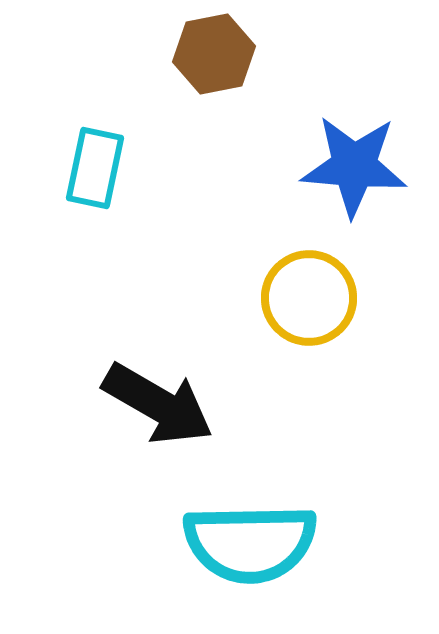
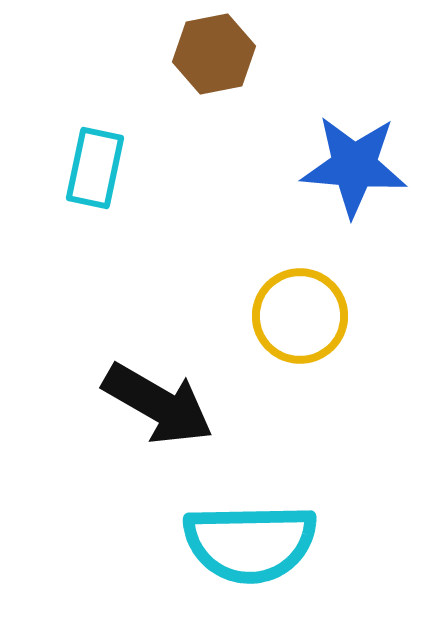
yellow circle: moved 9 px left, 18 px down
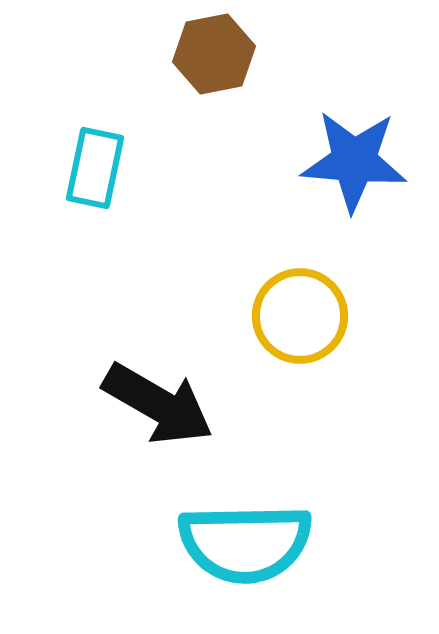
blue star: moved 5 px up
cyan semicircle: moved 5 px left
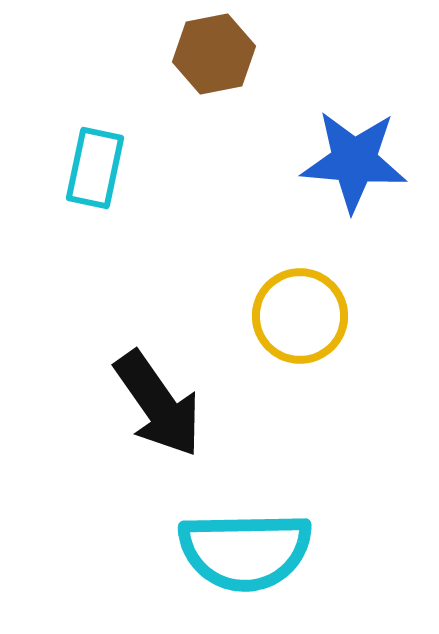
black arrow: rotated 25 degrees clockwise
cyan semicircle: moved 8 px down
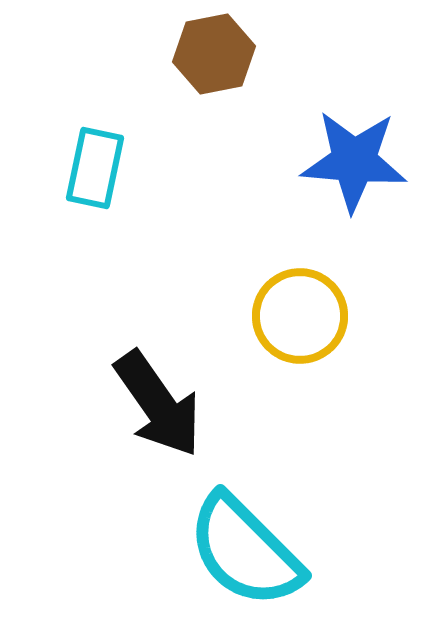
cyan semicircle: rotated 46 degrees clockwise
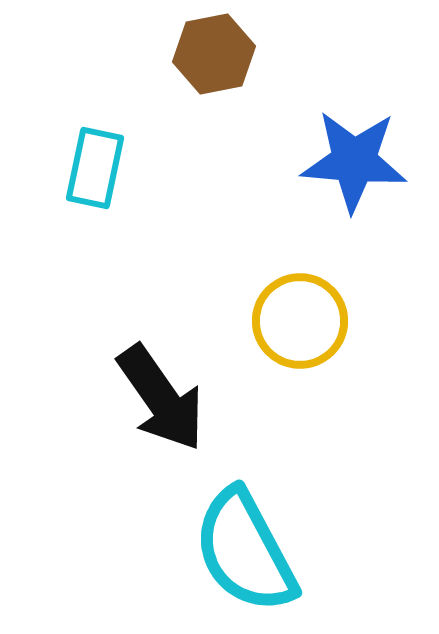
yellow circle: moved 5 px down
black arrow: moved 3 px right, 6 px up
cyan semicircle: rotated 17 degrees clockwise
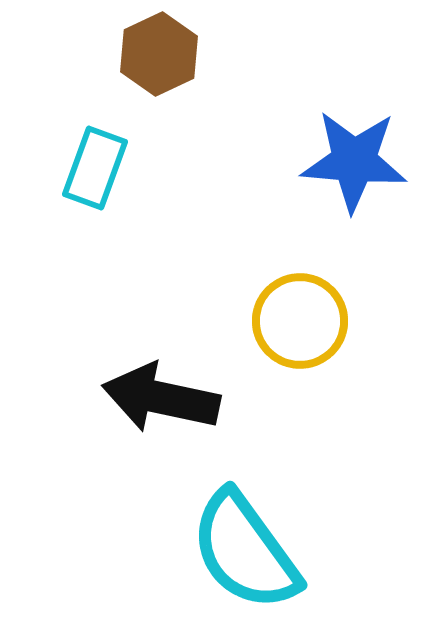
brown hexagon: moved 55 px left; rotated 14 degrees counterclockwise
cyan rectangle: rotated 8 degrees clockwise
black arrow: rotated 137 degrees clockwise
cyan semicircle: rotated 8 degrees counterclockwise
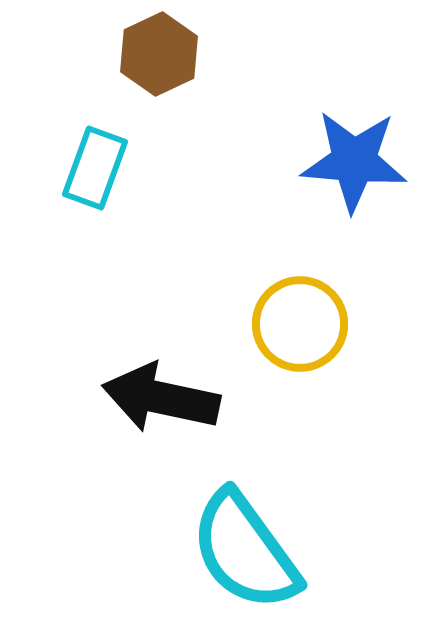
yellow circle: moved 3 px down
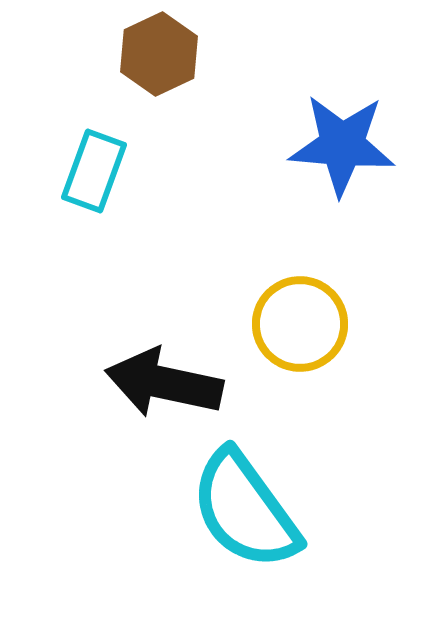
blue star: moved 12 px left, 16 px up
cyan rectangle: moved 1 px left, 3 px down
black arrow: moved 3 px right, 15 px up
cyan semicircle: moved 41 px up
